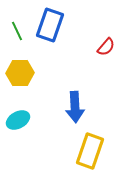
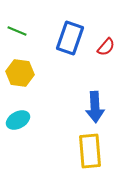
blue rectangle: moved 20 px right, 13 px down
green line: rotated 42 degrees counterclockwise
yellow hexagon: rotated 8 degrees clockwise
blue arrow: moved 20 px right
yellow rectangle: rotated 24 degrees counterclockwise
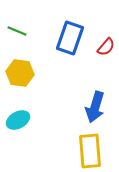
blue arrow: rotated 20 degrees clockwise
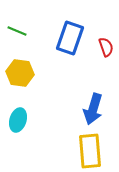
red semicircle: rotated 60 degrees counterclockwise
blue arrow: moved 2 px left, 2 px down
cyan ellipse: rotated 45 degrees counterclockwise
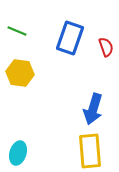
cyan ellipse: moved 33 px down
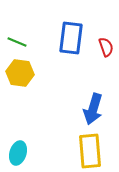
green line: moved 11 px down
blue rectangle: moved 1 px right; rotated 12 degrees counterclockwise
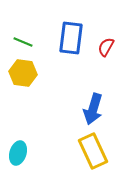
green line: moved 6 px right
red semicircle: rotated 132 degrees counterclockwise
yellow hexagon: moved 3 px right
yellow rectangle: moved 3 px right; rotated 20 degrees counterclockwise
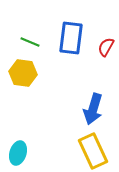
green line: moved 7 px right
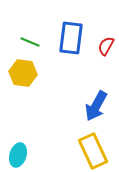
red semicircle: moved 1 px up
blue arrow: moved 3 px right, 3 px up; rotated 12 degrees clockwise
cyan ellipse: moved 2 px down
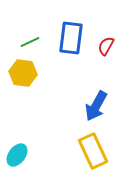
green line: rotated 48 degrees counterclockwise
cyan ellipse: moved 1 px left; rotated 20 degrees clockwise
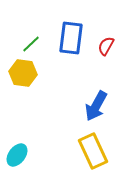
green line: moved 1 px right, 2 px down; rotated 18 degrees counterclockwise
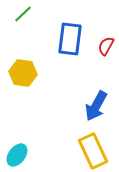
blue rectangle: moved 1 px left, 1 px down
green line: moved 8 px left, 30 px up
